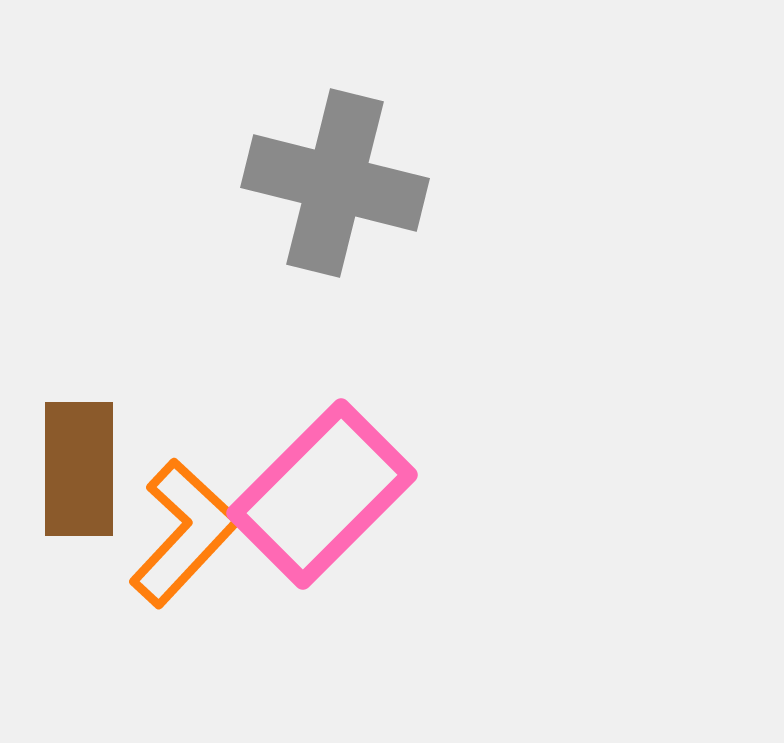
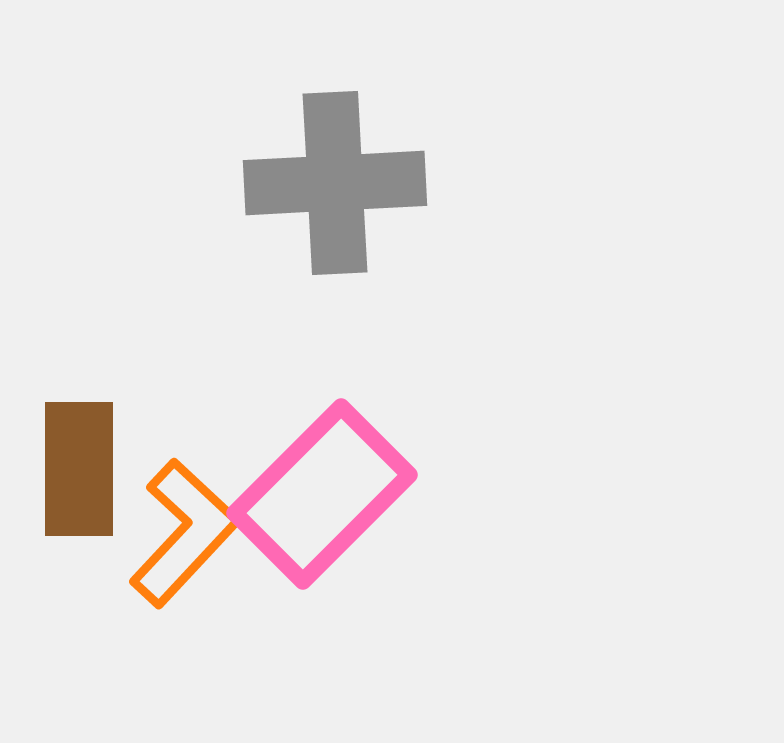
gray cross: rotated 17 degrees counterclockwise
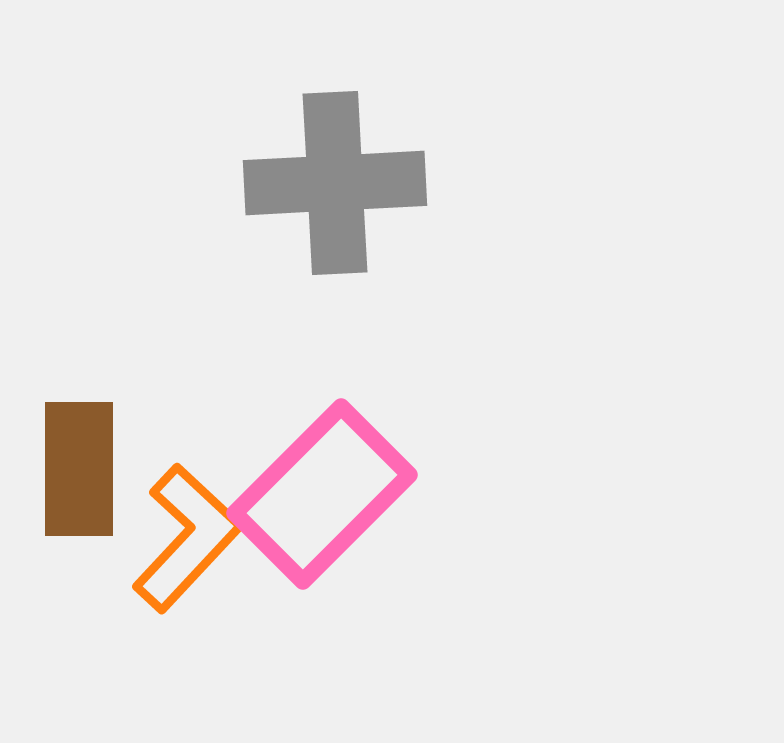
orange L-shape: moved 3 px right, 5 px down
